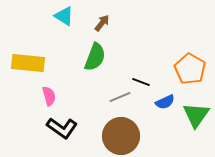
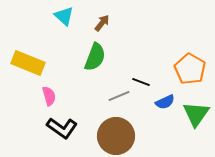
cyan triangle: rotated 10 degrees clockwise
yellow rectangle: rotated 16 degrees clockwise
gray line: moved 1 px left, 1 px up
green triangle: moved 1 px up
brown circle: moved 5 px left
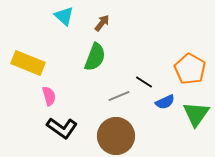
black line: moved 3 px right; rotated 12 degrees clockwise
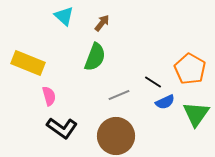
black line: moved 9 px right
gray line: moved 1 px up
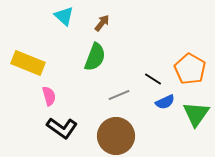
black line: moved 3 px up
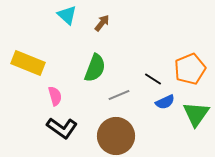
cyan triangle: moved 3 px right, 1 px up
green semicircle: moved 11 px down
orange pentagon: rotated 20 degrees clockwise
pink semicircle: moved 6 px right
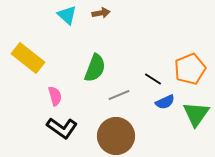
brown arrow: moved 1 px left, 10 px up; rotated 42 degrees clockwise
yellow rectangle: moved 5 px up; rotated 16 degrees clockwise
